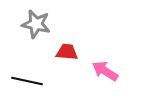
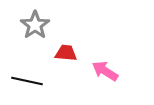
gray star: moved 1 px left, 1 px down; rotated 24 degrees clockwise
red trapezoid: moved 1 px left, 1 px down
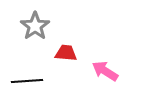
gray star: moved 1 px down
black line: rotated 16 degrees counterclockwise
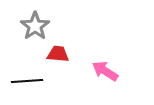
red trapezoid: moved 8 px left, 1 px down
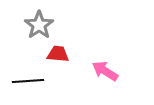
gray star: moved 4 px right, 1 px up
black line: moved 1 px right
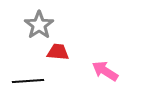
red trapezoid: moved 2 px up
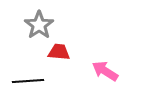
red trapezoid: moved 1 px right
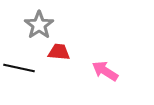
black line: moved 9 px left, 13 px up; rotated 16 degrees clockwise
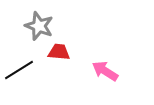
gray star: moved 1 px down; rotated 16 degrees counterclockwise
black line: moved 2 px down; rotated 44 degrees counterclockwise
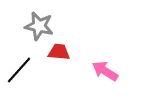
gray star: rotated 8 degrees counterclockwise
black line: rotated 16 degrees counterclockwise
